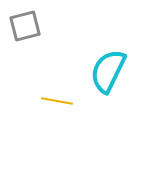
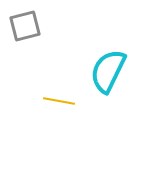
yellow line: moved 2 px right
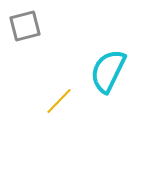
yellow line: rotated 56 degrees counterclockwise
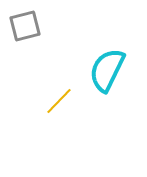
cyan semicircle: moved 1 px left, 1 px up
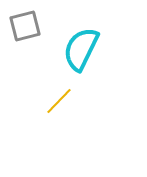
cyan semicircle: moved 26 px left, 21 px up
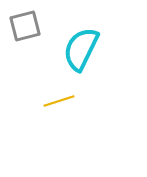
yellow line: rotated 28 degrees clockwise
